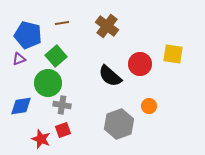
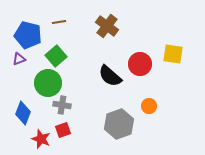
brown line: moved 3 px left, 1 px up
blue diamond: moved 2 px right, 7 px down; rotated 60 degrees counterclockwise
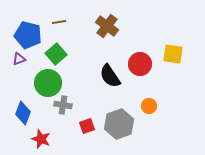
green square: moved 2 px up
black semicircle: rotated 15 degrees clockwise
gray cross: moved 1 px right
red square: moved 24 px right, 4 px up
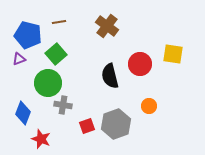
black semicircle: rotated 20 degrees clockwise
gray hexagon: moved 3 px left
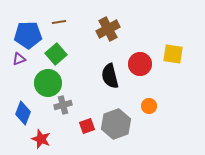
brown cross: moved 1 px right, 3 px down; rotated 25 degrees clockwise
blue pentagon: rotated 16 degrees counterclockwise
gray cross: rotated 24 degrees counterclockwise
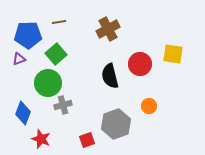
red square: moved 14 px down
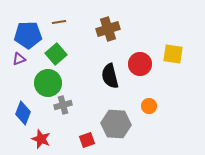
brown cross: rotated 10 degrees clockwise
gray hexagon: rotated 24 degrees clockwise
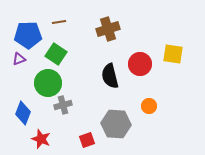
green square: rotated 15 degrees counterclockwise
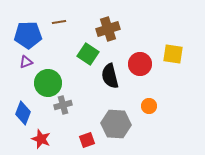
green square: moved 32 px right
purple triangle: moved 7 px right, 3 px down
